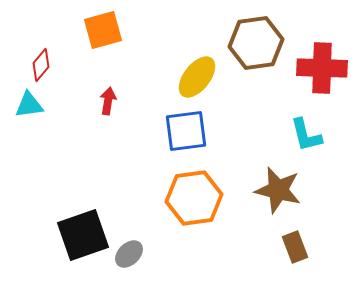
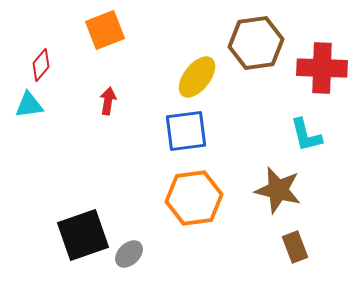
orange square: moved 2 px right; rotated 6 degrees counterclockwise
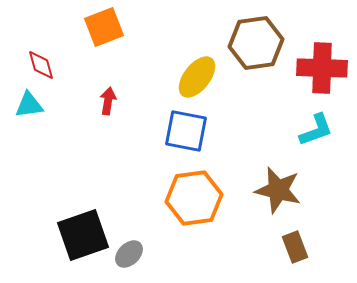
orange square: moved 1 px left, 3 px up
red diamond: rotated 56 degrees counterclockwise
blue square: rotated 18 degrees clockwise
cyan L-shape: moved 10 px right, 5 px up; rotated 96 degrees counterclockwise
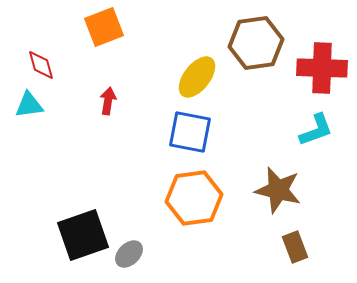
blue square: moved 4 px right, 1 px down
